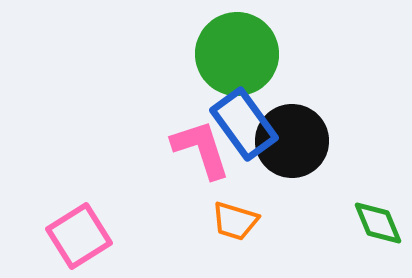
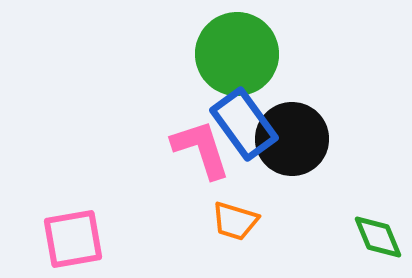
black circle: moved 2 px up
green diamond: moved 14 px down
pink square: moved 6 px left, 3 px down; rotated 22 degrees clockwise
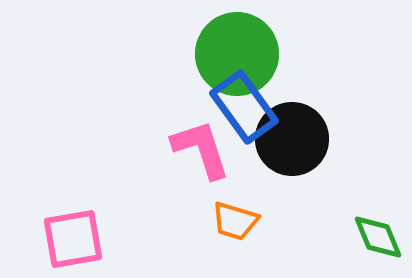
blue rectangle: moved 17 px up
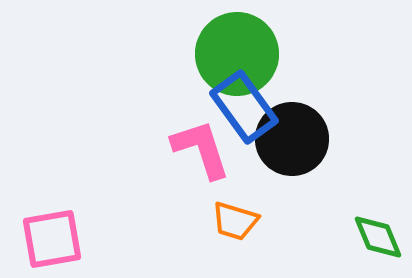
pink square: moved 21 px left
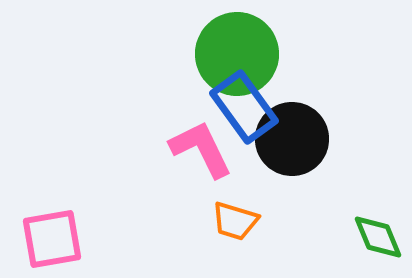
pink L-shape: rotated 8 degrees counterclockwise
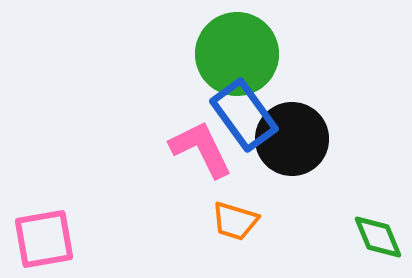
blue rectangle: moved 8 px down
pink square: moved 8 px left
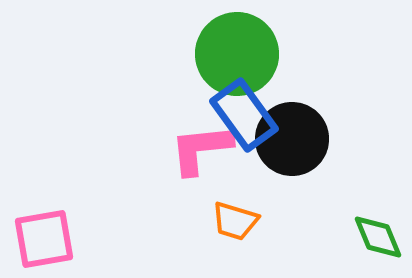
pink L-shape: rotated 70 degrees counterclockwise
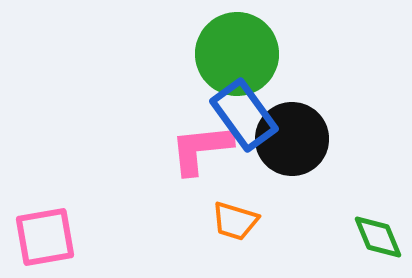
pink square: moved 1 px right, 2 px up
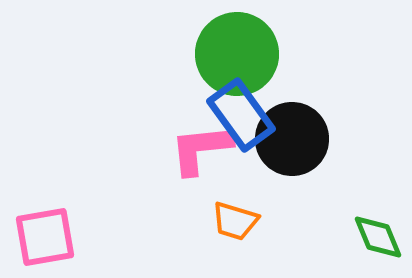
blue rectangle: moved 3 px left
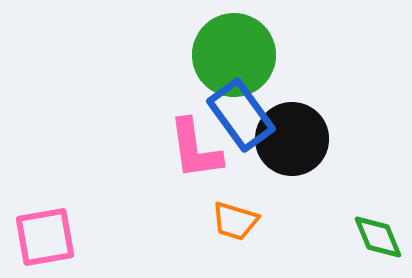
green circle: moved 3 px left, 1 px down
pink L-shape: moved 6 px left; rotated 92 degrees counterclockwise
